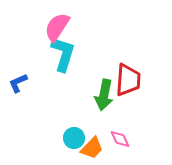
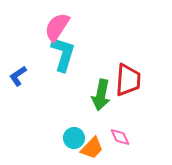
blue L-shape: moved 7 px up; rotated 10 degrees counterclockwise
green arrow: moved 3 px left
pink diamond: moved 2 px up
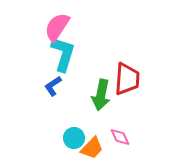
blue L-shape: moved 35 px right, 10 px down
red trapezoid: moved 1 px left, 1 px up
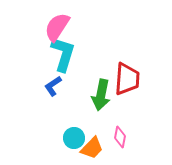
pink diamond: rotated 35 degrees clockwise
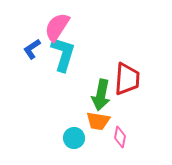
blue L-shape: moved 21 px left, 37 px up
orange trapezoid: moved 6 px right, 27 px up; rotated 55 degrees clockwise
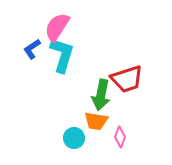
cyan L-shape: moved 1 px left, 1 px down
red trapezoid: rotated 68 degrees clockwise
orange trapezoid: moved 2 px left
pink diamond: rotated 10 degrees clockwise
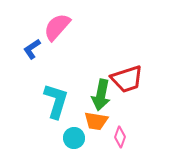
pink semicircle: rotated 8 degrees clockwise
cyan L-shape: moved 6 px left, 46 px down
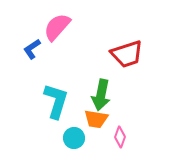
red trapezoid: moved 25 px up
orange trapezoid: moved 2 px up
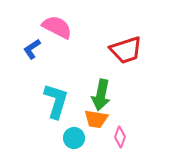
pink semicircle: rotated 76 degrees clockwise
red trapezoid: moved 1 px left, 4 px up
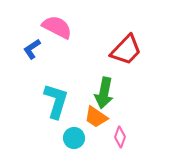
red trapezoid: rotated 28 degrees counterclockwise
green arrow: moved 3 px right, 2 px up
orange trapezoid: moved 2 px up; rotated 25 degrees clockwise
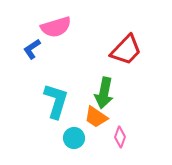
pink semicircle: moved 1 px left; rotated 136 degrees clockwise
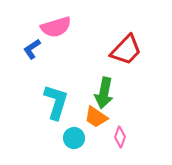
cyan L-shape: moved 1 px down
